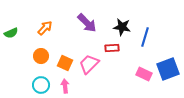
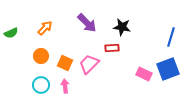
blue line: moved 26 px right
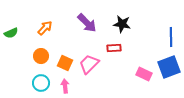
black star: moved 3 px up
blue line: rotated 18 degrees counterclockwise
red rectangle: moved 2 px right
blue square: moved 1 px right, 2 px up
cyan circle: moved 2 px up
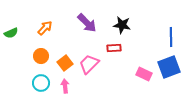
black star: moved 1 px down
orange square: rotated 28 degrees clockwise
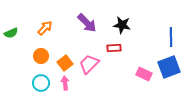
pink arrow: moved 3 px up
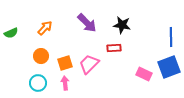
orange square: rotated 21 degrees clockwise
cyan circle: moved 3 px left
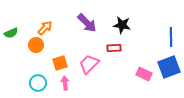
orange circle: moved 5 px left, 11 px up
orange square: moved 5 px left
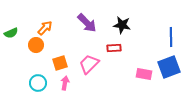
pink rectangle: rotated 14 degrees counterclockwise
pink arrow: rotated 16 degrees clockwise
